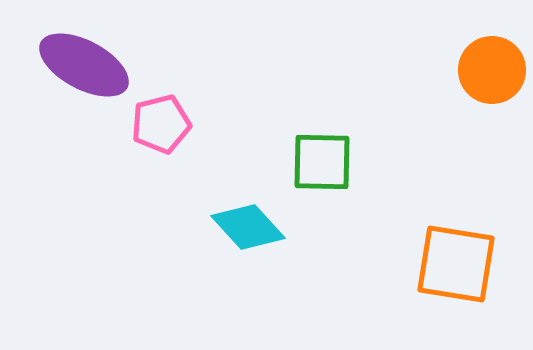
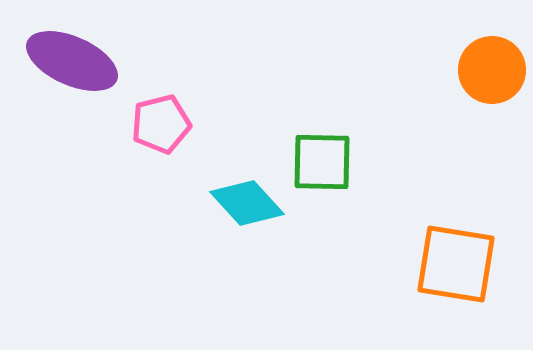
purple ellipse: moved 12 px left, 4 px up; rotated 4 degrees counterclockwise
cyan diamond: moved 1 px left, 24 px up
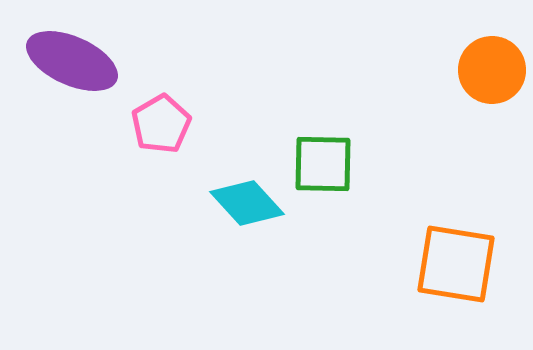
pink pentagon: rotated 16 degrees counterclockwise
green square: moved 1 px right, 2 px down
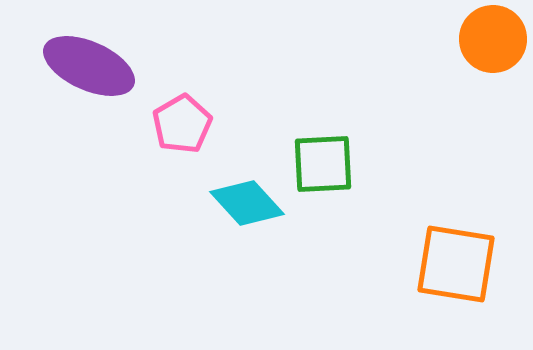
purple ellipse: moved 17 px right, 5 px down
orange circle: moved 1 px right, 31 px up
pink pentagon: moved 21 px right
green square: rotated 4 degrees counterclockwise
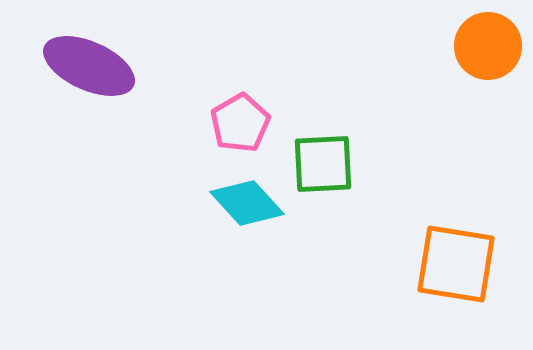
orange circle: moved 5 px left, 7 px down
pink pentagon: moved 58 px right, 1 px up
